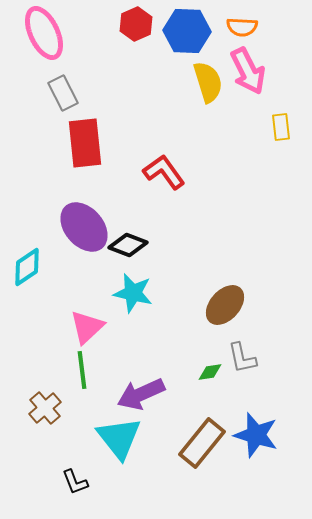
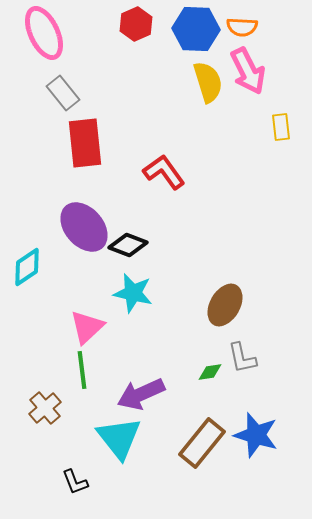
blue hexagon: moved 9 px right, 2 px up
gray rectangle: rotated 12 degrees counterclockwise
brown ellipse: rotated 12 degrees counterclockwise
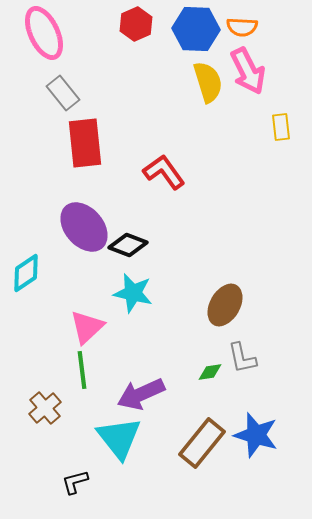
cyan diamond: moved 1 px left, 6 px down
black L-shape: rotated 96 degrees clockwise
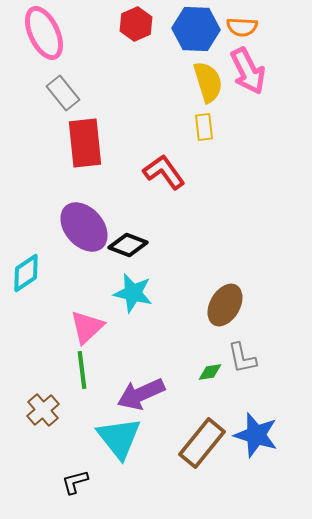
yellow rectangle: moved 77 px left
brown cross: moved 2 px left, 2 px down
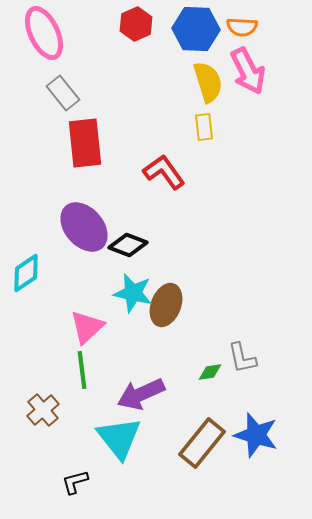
brown ellipse: moved 59 px left; rotated 9 degrees counterclockwise
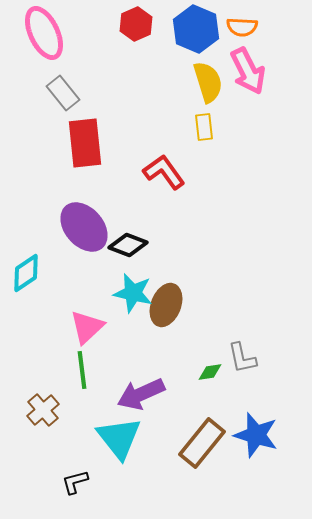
blue hexagon: rotated 21 degrees clockwise
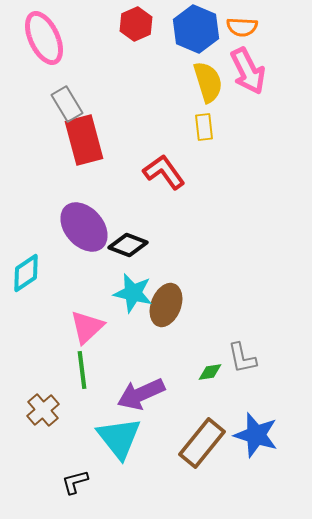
pink ellipse: moved 5 px down
gray rectangle: moved 4 px right, 11 px down; rotated 8 degrees clockwise
red rectangle: moved 1 px left, 3 px up; rotated 9 degrees counterclockwise
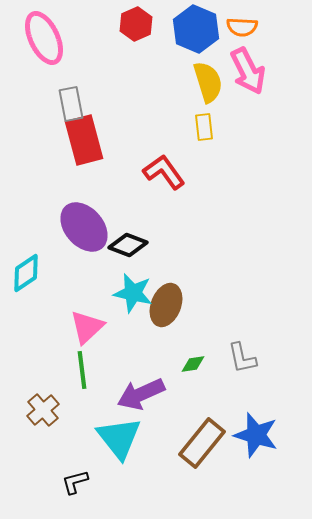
gray rectangle: moved 4 px right; rotated 20 degrees clockwise
green diamond: moved 17 px left, 8 px up
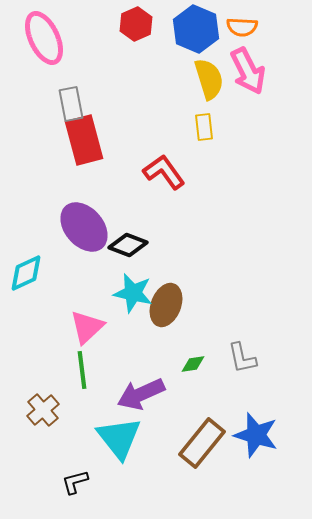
yellow semicircle: moved 1 px right, 3 px up
cyan diamond: rotated 9 degrees clockwise
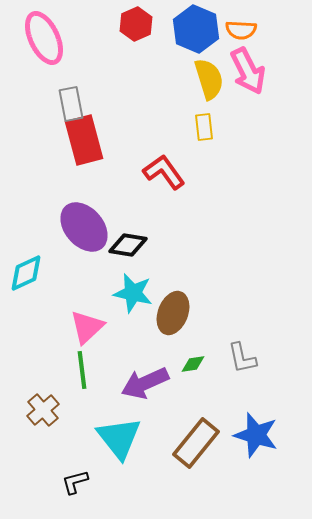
orange semicircle: moved 1 px left, 3 px down
black diamond: rotated 12 degrees counterclockwise
brown ellipse: moved 7 px right, 8 px down
purple arrow: moved 4 px right, 11 px up
brown rectangle: moved 6 px left
